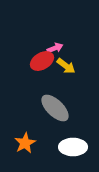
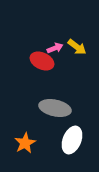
red ellipse: rotated 55 degrees clockwise
yellow arrow: moved 11 px right, 19 px up
gray ellipse: rotated 32 degrees counterclockwise
white ellipse: moved 1 px left, 7 px up; rotated 68 degrees counterclockwise
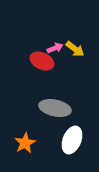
yellow arrow: moved 2 px left, 2 px down
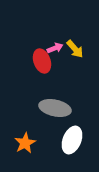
yellow arrow: rotated 12 degrees clockwise
red ellipse: rotated 45 degrees clockwise
